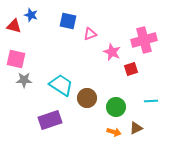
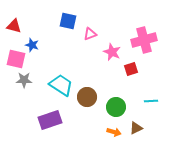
blue star: moved 1 px right, 30 px down
brown circle: moved 1 px up
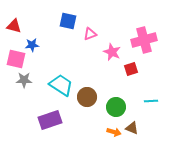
blue star: rotated 24 degrees counterclockwise
brown triangle: moved 4 px left; rotated 48 degrees clockwise
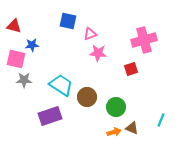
pink star: moved 14 px left, 1 px down; rotated 18 degrees counterclockwise
cyan line: moved 10 px right, 19 px down; rotated 64 degrees counterclockwise
purple rectangle: moved 4 px up
orange arrow: rotated 32 degrees counterclockwise
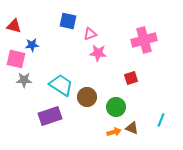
red square: moved 9 px down
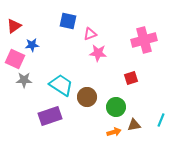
red triangle: rotated 49 degrees counterclockwise
pink square: moved 1 px left; rotated 12 degrees clockwise
brown triangle: moved 2 px right, 3 px up; rotated 32 degrees counterclockwise
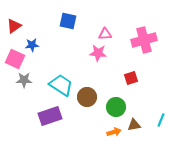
pink triangle: moved 15 px right; rotated 16 degrees clockwise
